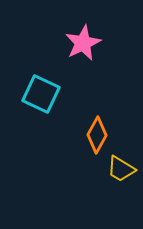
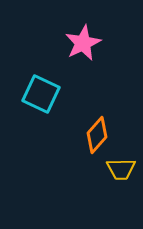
orange diamond: rotated 12 degrees clockwise
yellow trapezoid: rotated 32 degrees counterclockwise
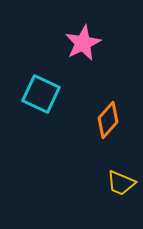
orange diamond: moved 11 px right, 15 px up
yellow trapezoid: moved 14 px down; rotated 24 degrees clockwise
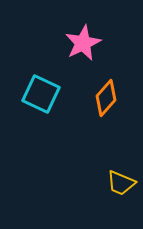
orange diamond: moved 2 px left, 22 px up
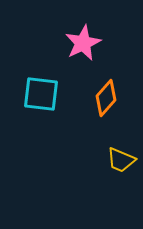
cyan square: rotated 18 degrees counterclockwise
yellow trapezoid: moved 23 px up
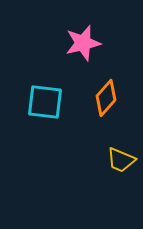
pink star: rotated 12 degrees clockwise
cyan square: moved 4 px right, 8 px down
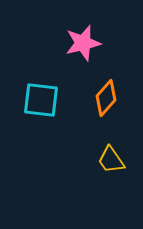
cyan square: moved 4 px left, 2 px up
yellow trapezoid: moved 10 px left; rotated 32 degrees clockwise
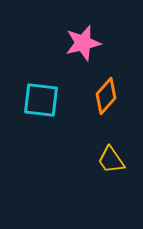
orange diamond: moved 2 px up
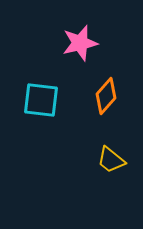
pink star: moved 3 px left
yellow trapezoid: rotated 16 degrees counterclockwise
